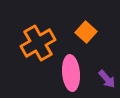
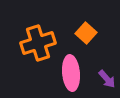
orange square: moved 1 px down
orange cross: rotated 12 degrees clockwise
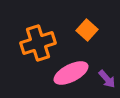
orange square: moved 1 px right, 3 px up
pink ellipse: rotated 68 degrees clockwise
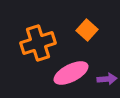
purple arrow: rotated 54 degrees counterclockwise
